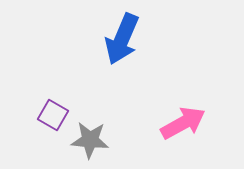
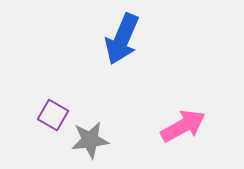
pink arrow: moved 3 px down
gray star: rotated 12 degrees counterclockwise
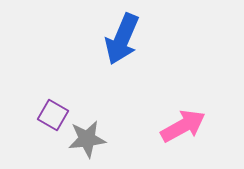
gray star: moved 3 px left, 1 px up
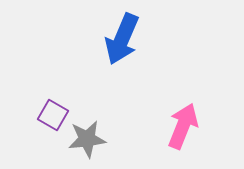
pink arrow: rotated 39 degrees counterclockwise
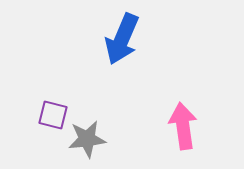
purple square: rotated 16 degrees counterclockwise
pink arrow: rotated 30 degrees counterclockwise
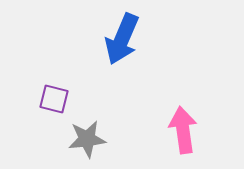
purple square: moved 1 px right, 16 px up
pink arrow: moved 4 px down
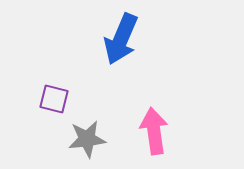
blue arrow: moved 1 px left
pink arrow: moved 29 px left, 1 px down
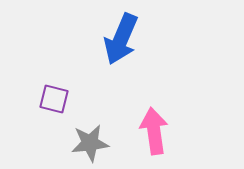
gray star: moved 3 px right, 4 px down
